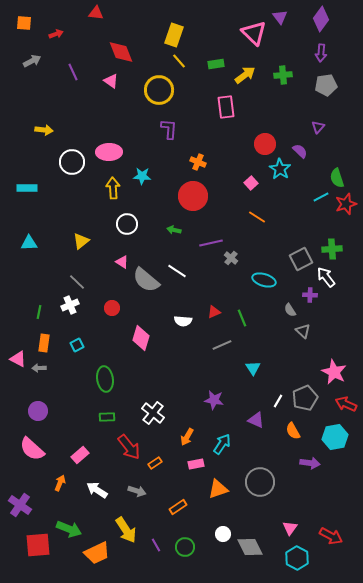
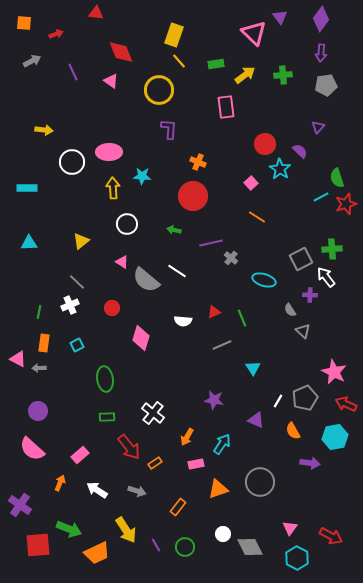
orange rectangle at (178, 507): rotated 18 degrees counterclockwise
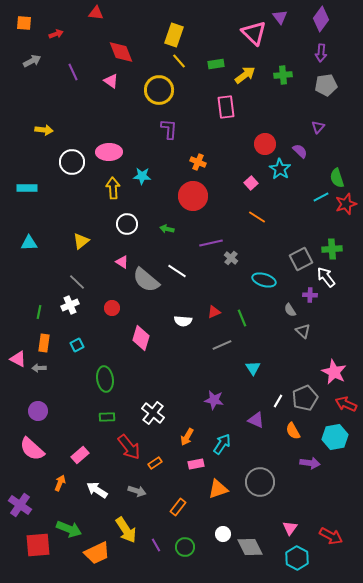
green arrow at (174, 230): moved 7 px left, 1 px up
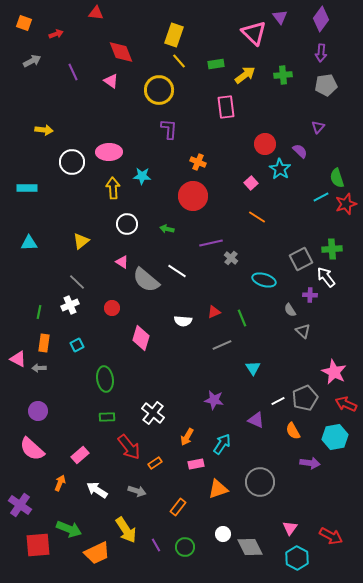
orange square at (24, 23): rotated 14 degrees clockwise
white line at (278, 401): rotated 32 degrees clockwise
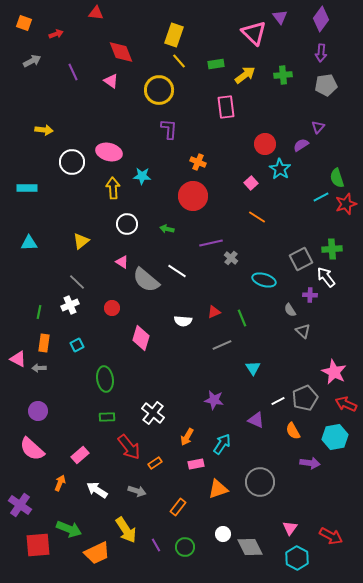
purple semicircle at (300, 151): moved 1 px right, 6 px up; rotated 77 degrees counterclockwise
pink ellipse at (109, 152): rotated 15 degrees clockwise
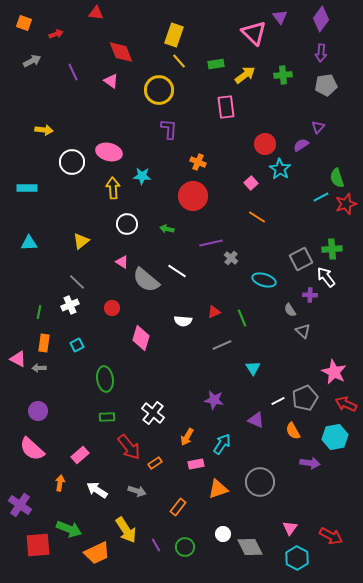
orange arrow at (60, 483): rotated 14 degrees counterclockwise
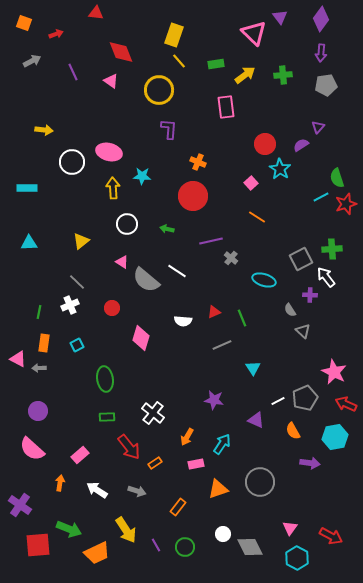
purple line at (211, 243): moved 2 px up
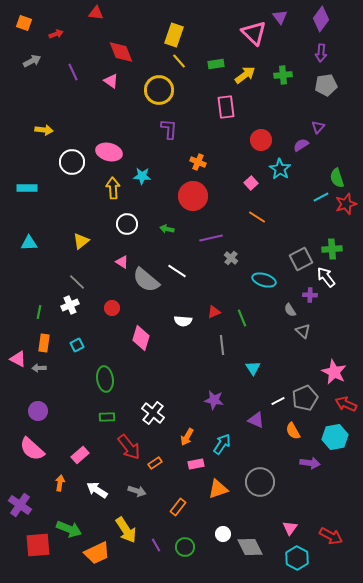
red circle at (265, 144): moved 4 px left, 4 px up
purple line at (211, 241): moved 3 px up
gray line at (222, 345): rotated 72 degrees counterclockwise
